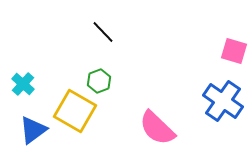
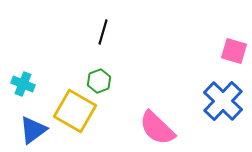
black line: rotated 60 degrees clockwise
cyan cross: rotated 20 degrees counterclockwise
blue cross: rotated 9 degrees clockwise
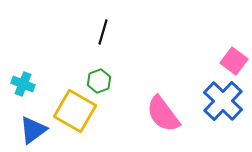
pink square: moved 10 px down; rotated 20 degrees clockwise
pink semicircle: moved 6 px right, 14 px up; rotated 9 degrees clockwise
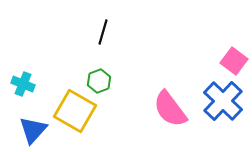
pink semicircle: moved 7 px right, 5 px up
blue triangle: rotated 12 degrees counterclockwise
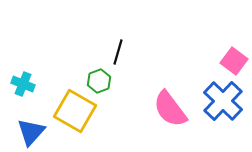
black line: moved 15 px right, 20 px down
blue triangle: moved 2 px left, 2 px down
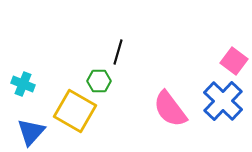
green hexagon: rotated 20 degrees clockwise
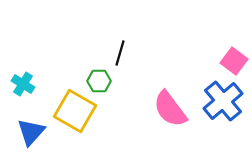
black line: moved 2 px right, 1 px down
cyan cross: rotated 10 degrees clockwise
blue cross: rotated 6 degrees clockwise
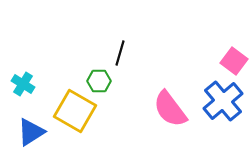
blue triangle: rotated 16 degrees clockwise
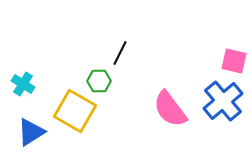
black line: rotated 10 degrees clockwise
pink square: rotated 24 degrees counterclockwise
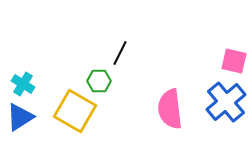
blue cross: moved 3 px right, 1 px down
pink semicircle: rotated 30 degrees clockwise
blue triangle: moved 11 px left, 15 px up
